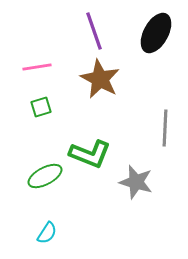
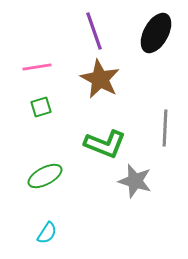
green L-shape: moved 15 px right, 10 px up
gray star: moved 1 px left, 1 px up
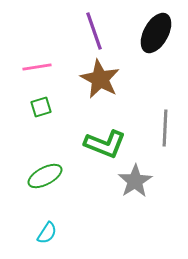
gray star: rotated 24 degrees clockwise
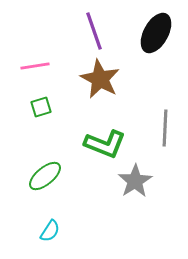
pink line: moved 2 px left, 1 px up
green ellipse: rotated 12 degrees counterclockwise
cyan semicircle: moved 3 px right, 2 px up
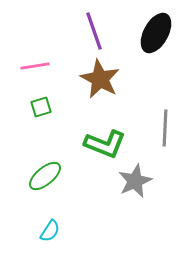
gray star: rotated 8 degrees clockwise
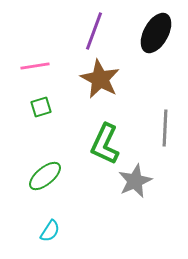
purple line: rotated 39 degrees clockwise
green L-shape: rotated 93 degrees clockwise
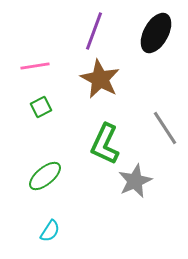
green square: rotated 10 degrees counterclockwise
gray line: rotated 36 degrees counterclockwise
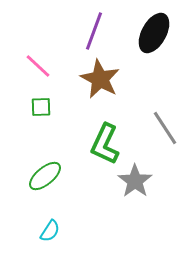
black ellipse: moved 2 px left
pink line: moved 3 px right; rotated 52 degrees clockwise
green square: rotated 25 degrees clockwise
gray star: rotated 12 degrees counterclockwise
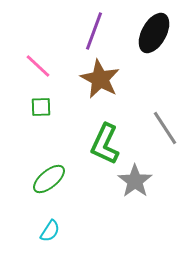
green ellipse: moved 4 px right, 3 px down
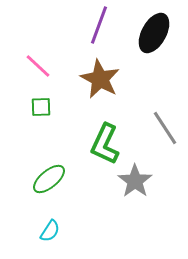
purple line: moved 5 px right, 6 px up
